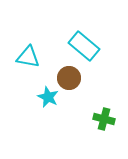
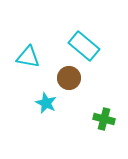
cyan star: moved 2 px left, 6 px down
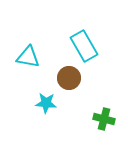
cyan rectangle: rotated 20 degrees clockwise
cyan star: rotated 20 degrees counterclockwise
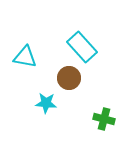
cyan rectangle: moved 2 px left, 1 px down; rotated 12 degrees counterclockwise
cyan triangle: moved 3 px left
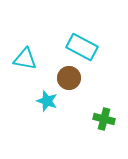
cyan rectangle: rotated 20 degrees counterclockwise
cyan triangle: moved 2 px down
cyan star: moved 1 px right, 2 px up; rotated 15 degrees clockwise
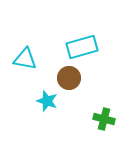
cyan rectangle: rotated 44 degrees counterclockwise
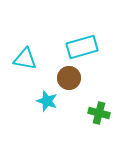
green cross: moved 5 px left, 6 px up
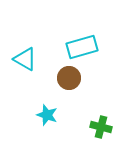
cyan triangle: rotated 20 degrees clockwise
cyan star: moved 14 px down
green cross: moved 2 px right, 14 px down
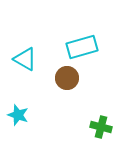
brown circle: moved 2 px left
cyan star: moved 29 px left
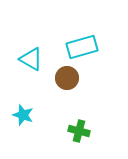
cyan triangle: moved 6 px right
cyan star: moved 5 px right
green cross: moved 22 px left, 4 px down
